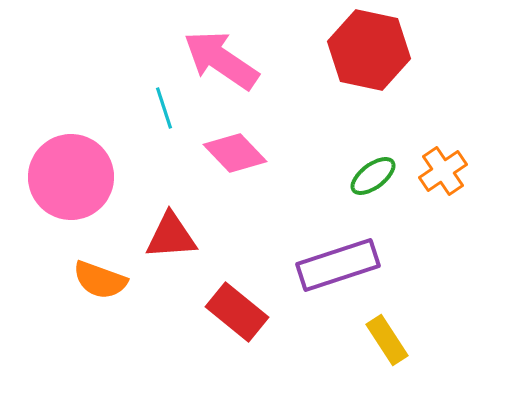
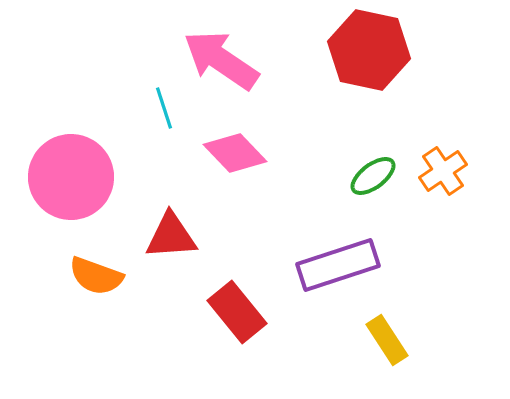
orange semicircle: moved 4 px left, 4 px up
red rectangle: rotated 12 degrees clockwise
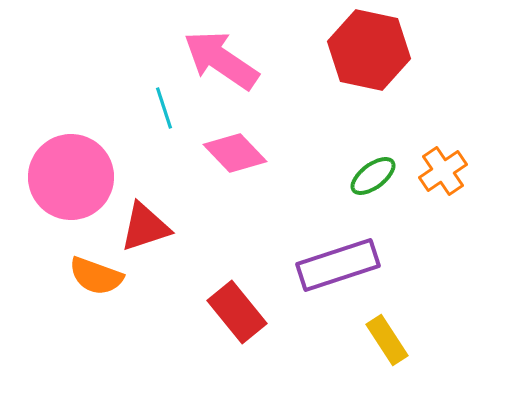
red triangle: moved 26 px left, 9 px up; rotated 14 degrees counterclockwise
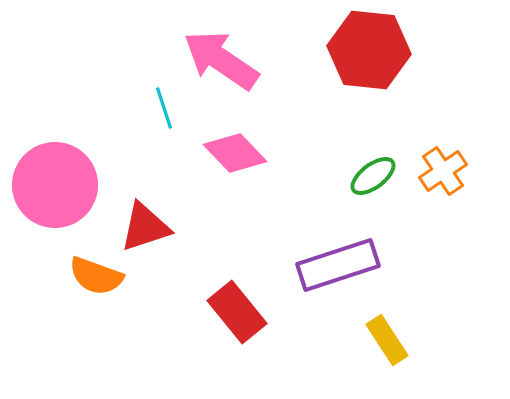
red hexagon: rotated 6 degrees counterclockwise
pink circle: moved 16 px left, 8 px down
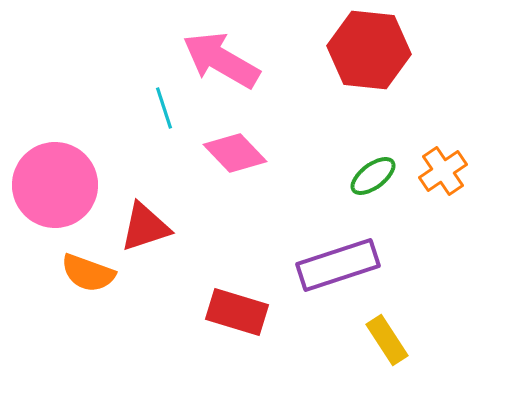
pink arrow: rotated 4 degrees counterclockwise
orange semicircle: moved 8 px left, 3 px up
red rectangle: rotated 34 degrees counterclockwise
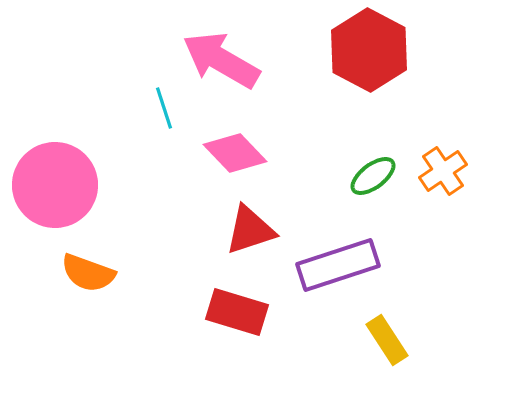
red hexagon: rotated 22 degrees clockwise
red triangle: moved 105 px right, 3 px down
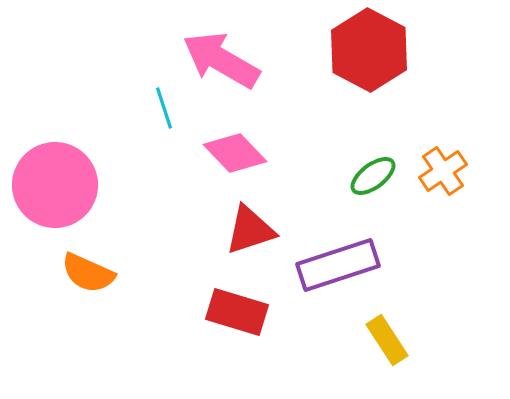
orange semicircle: rotated 4 degrees clockwise
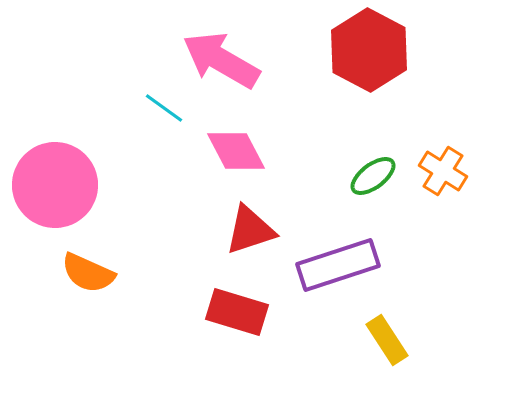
cyan line: rotated 36 degrees counterclockwise
pink diamond: moved 1 px right, 2 px up; rotated 16 degrees clockwise
orange cross: rotated 24 degrees counterclockwise
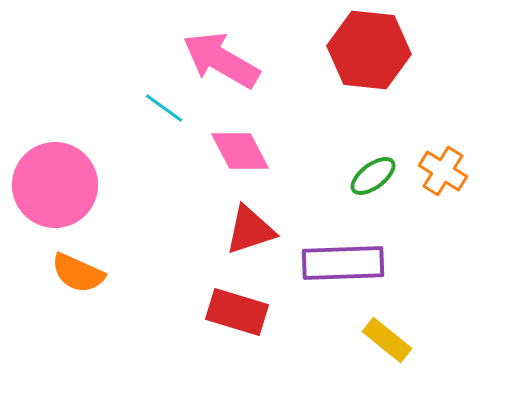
red hexagon: rotated 22 degrees counterclockwise
pink diamond: moved 4 px right
purple rectangle: moved 5 px right, 2 px up; rotated 16 degrees clockwise
orange semicircle: moved 10 px left
yellow rectangle: rotated 18 degrees counterclockwise
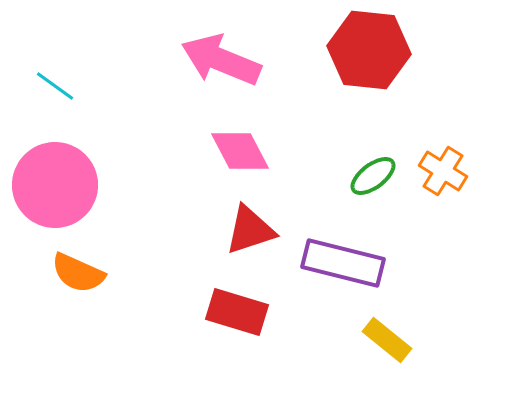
pink arrow: rotated 8 degrees counterclockwise
cyan line: moved 109 px left, 22 px up
purple rectangle: rotated 16 degrees clockwise
